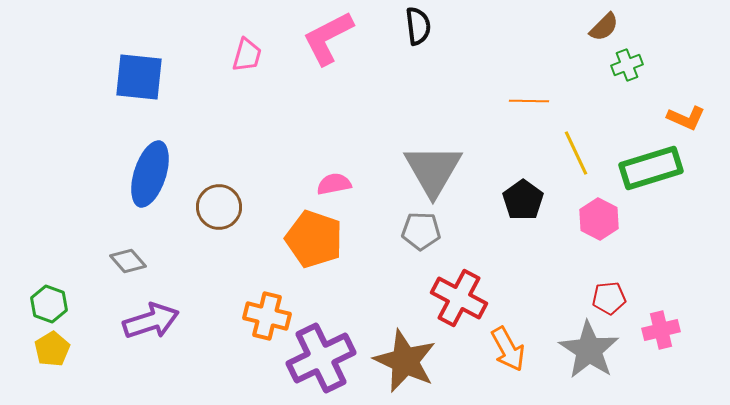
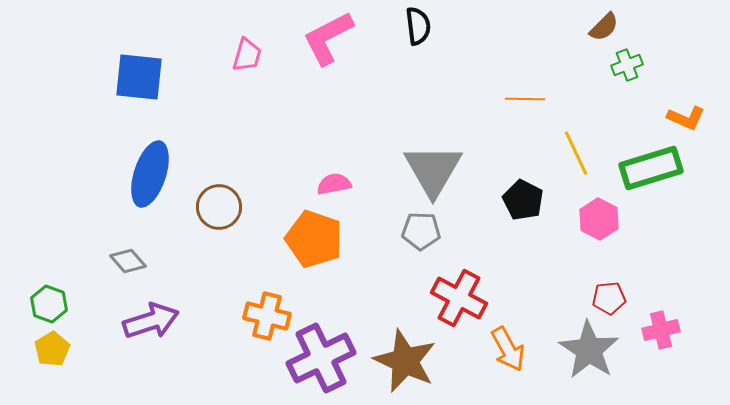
orange line: moved 4 px left, 2 px up
black pentagon: rotated 9 degrees counterclockwise
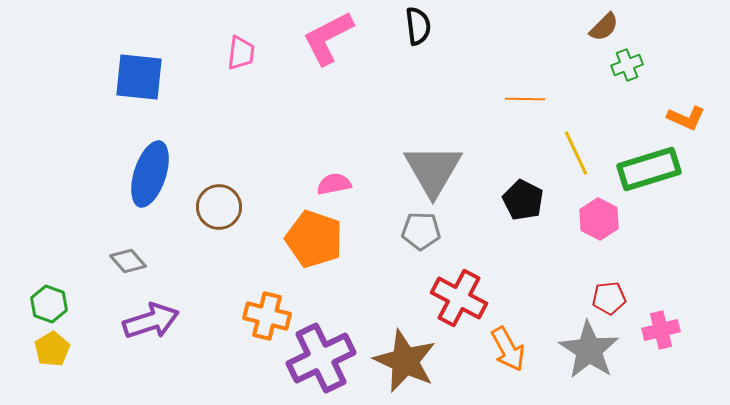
pink trapezoid: moved 6 px left, 2 px up; rotated 9 degrees counterclockwise
green rectangle: moved 2 px left, 1 px down
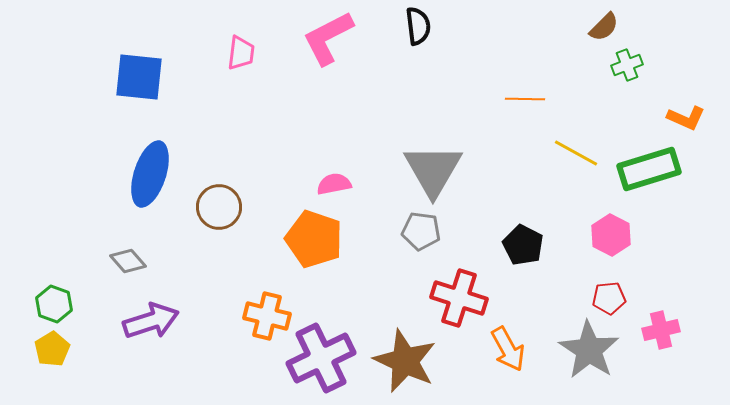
yellow line: rotated 36 degrees counterclockwise
black pentagon: moved 45 px down
pink hexagon: moved 12 px right, 16 px down
gray pentagon: rotated 6 degrees clockwise
red cross: rotated 10 degrees counterclockwise
green hexagon: moved 5 px right
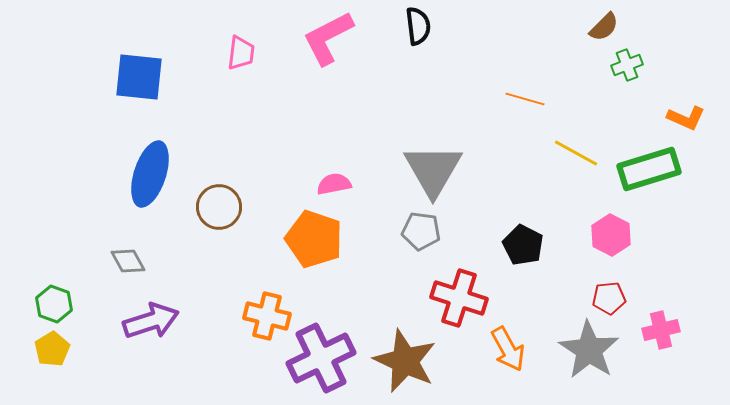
orange line: rotated 15 degrees clockwise
gray diamond: rotated 12 degrees clockwise
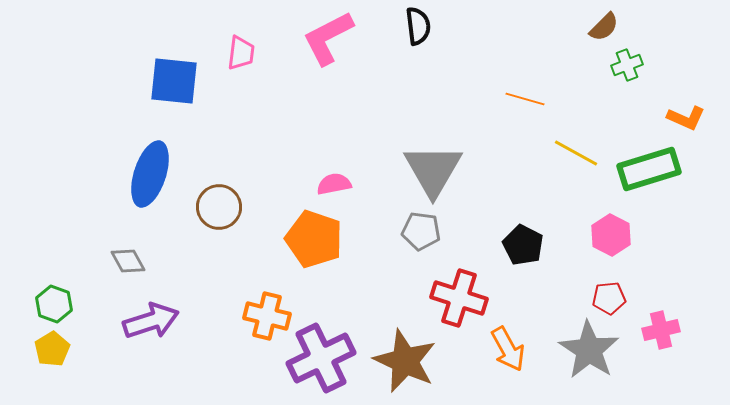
blue square: moved 35 px right, 4 px down
